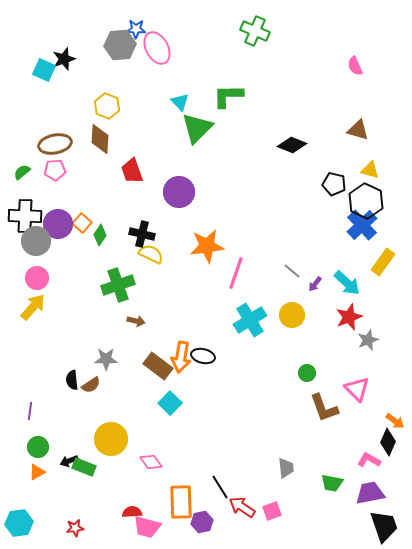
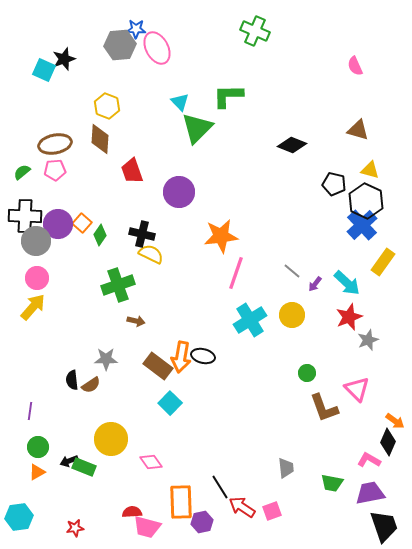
orange star at (207, 246): moved 14 px right, 10 px up
cyan hexagon at (19, 523): moved 6 px up
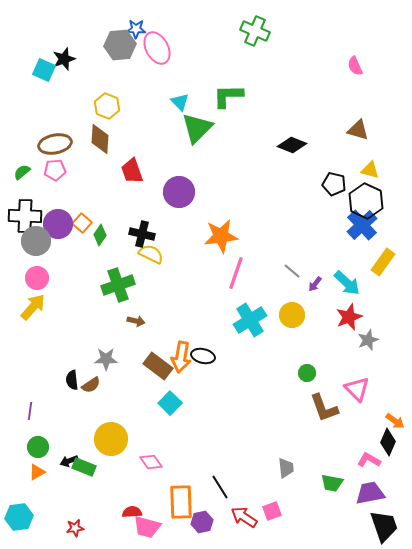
red arrow at (242, 507): moved 2 px right, 10 px down
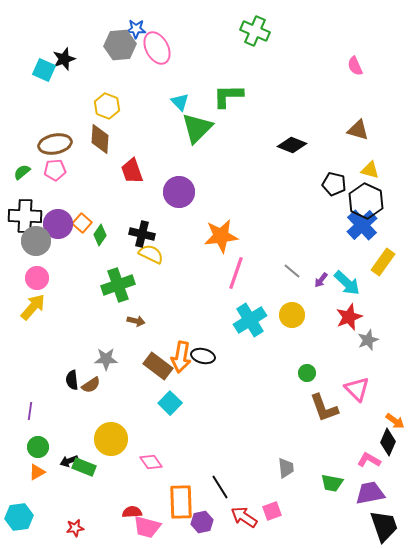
purple arrow at (315, 284): moved 6 px right, 4 px up
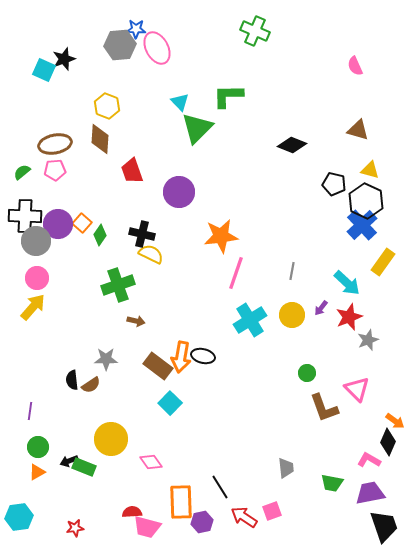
gray line at (292, 271): rotated 60 degrees clockwise
purple arrow at (321, 280): moved 28 px down
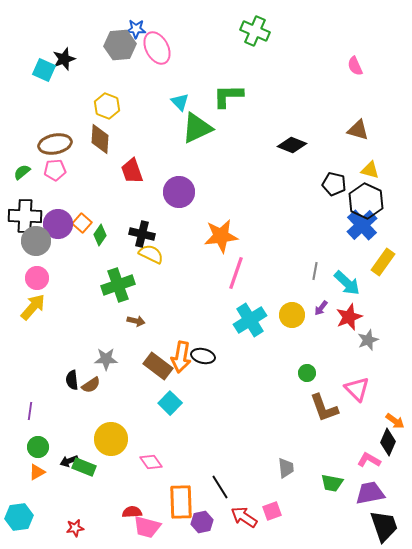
green triangle at (197, 128): rotated 20 degrees clockwise
gray line at (292, 271): moved 23 px right
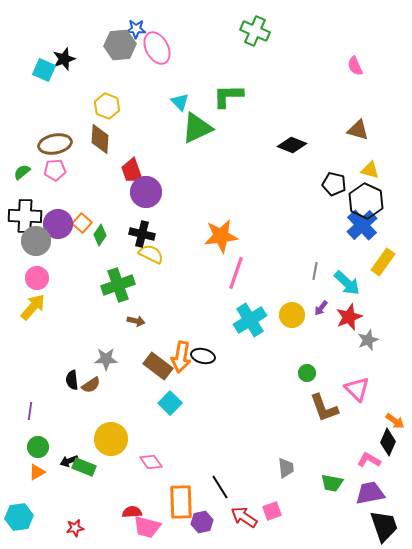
purple circle at (179, 192): moved 33 px left
